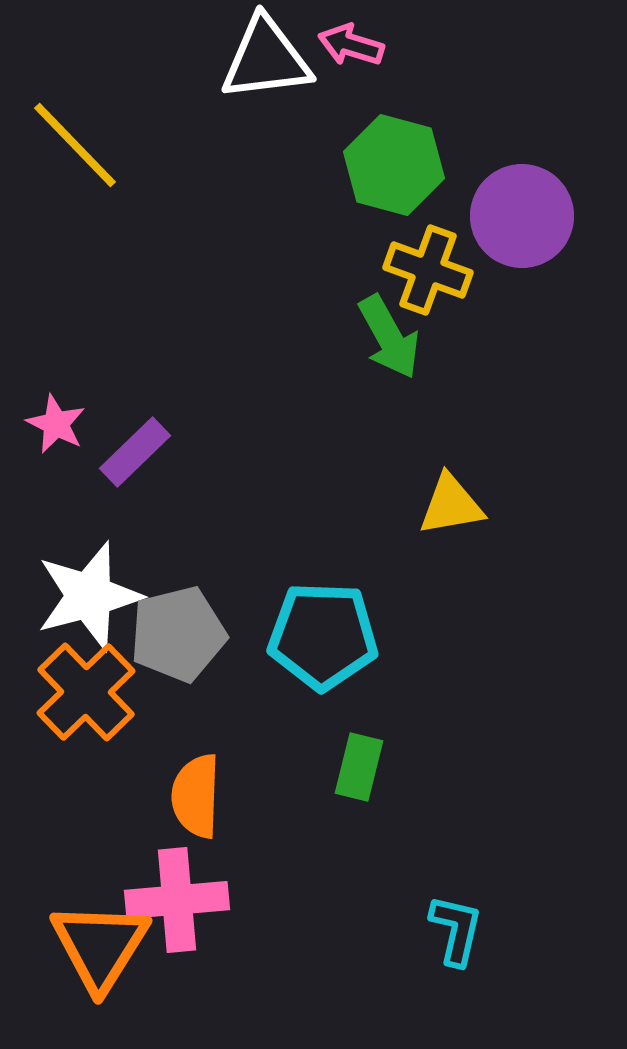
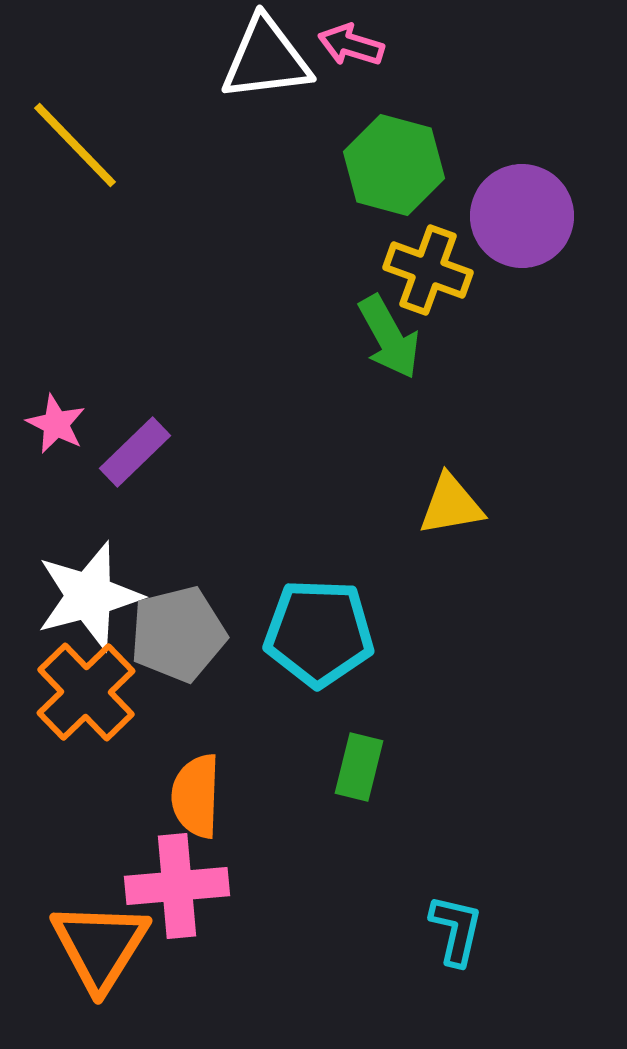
cyan pentagon: moved 4 px left, 3 px up
pink cross: moved 14 px up
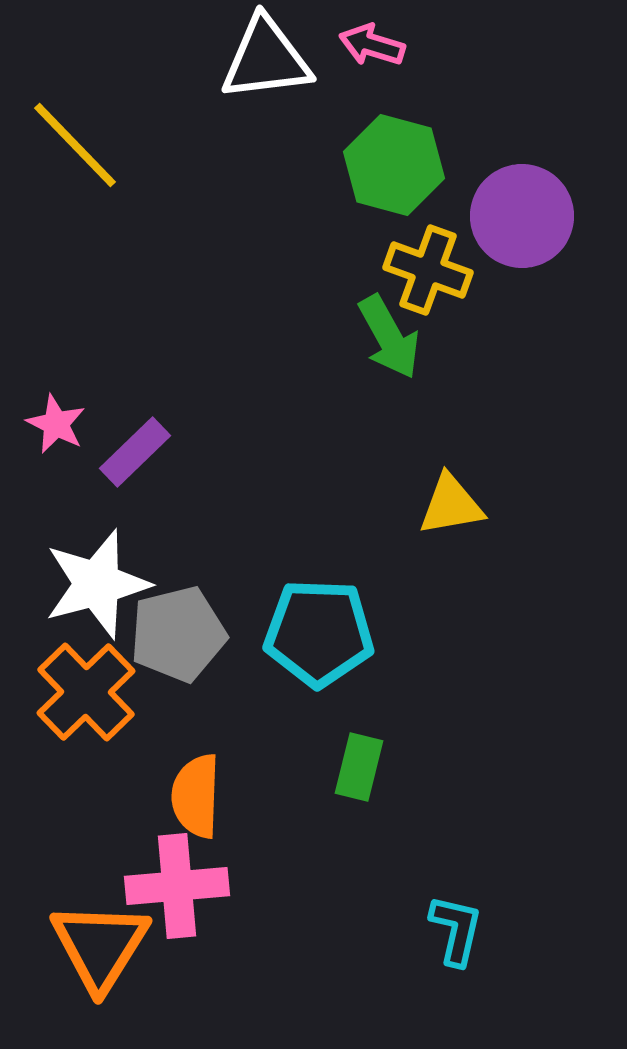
pink arrow: moved 21 px right
white star: moved 8 px right, 12 px up
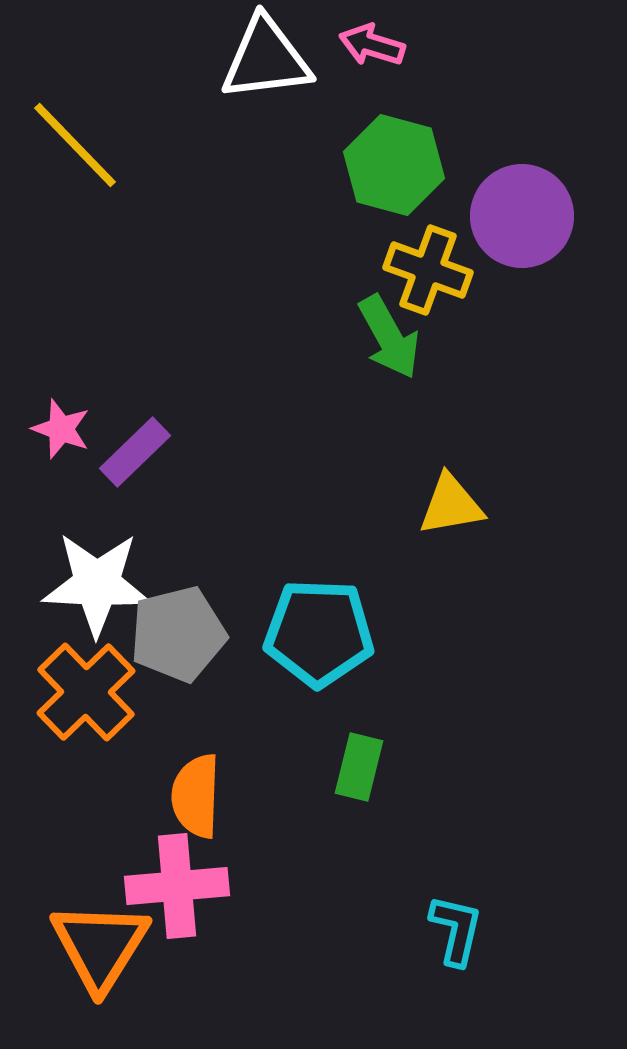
pink star: moved 5 px right, 5 px down; rotated 6 degrees counterclockwise
white star: rotated 18 degrees clockwise
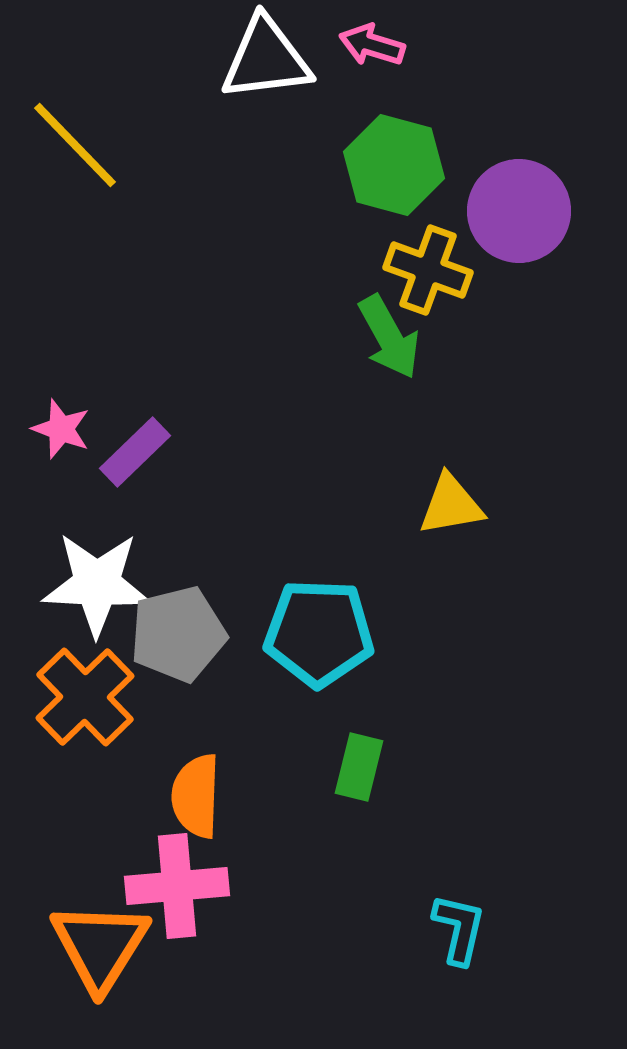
purple circle: moved 3 px left, 5 px up
orange cross: moved 1 px left, 5 px down
cyan L-shape: moved 3 px right, 1 px up
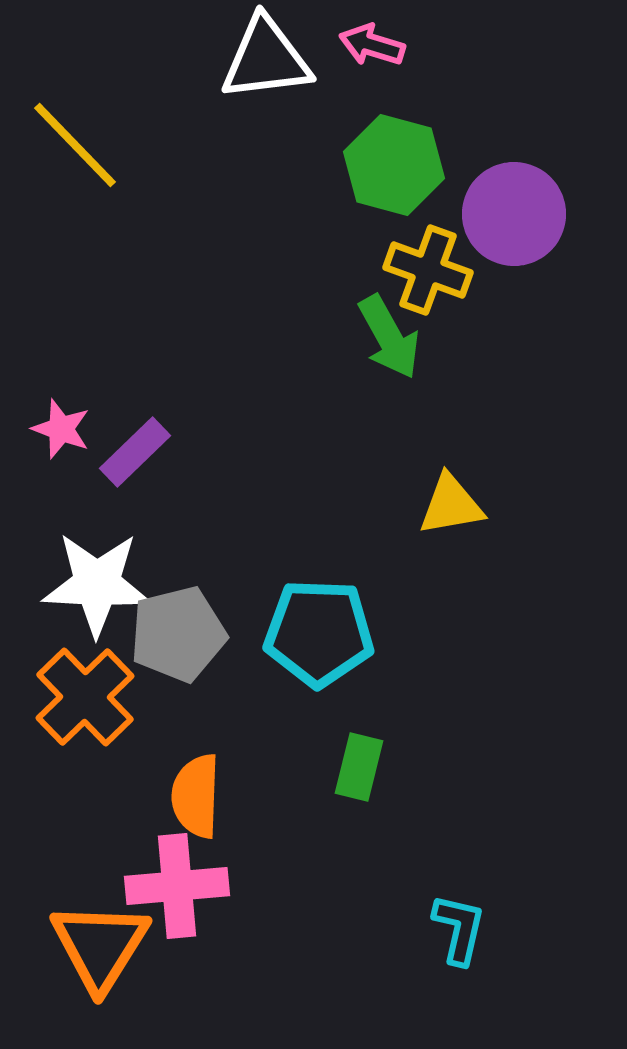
purple circle: moved 5 px left, 3 px down
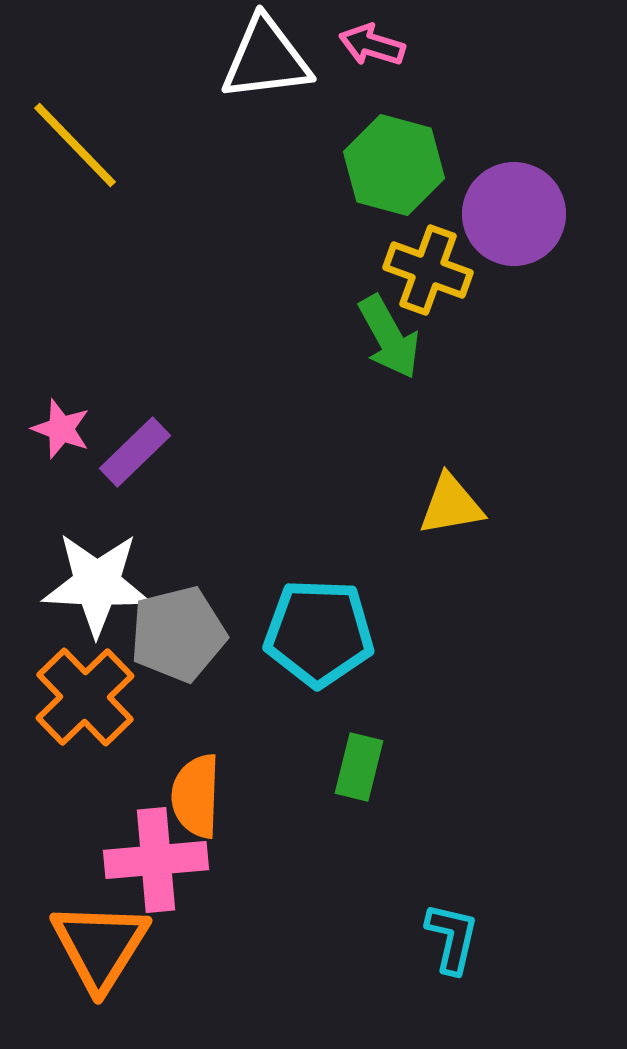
pink cross: moved 21 px left, 26 px up
cyan L-shape: moved 7 px left, 9 px down
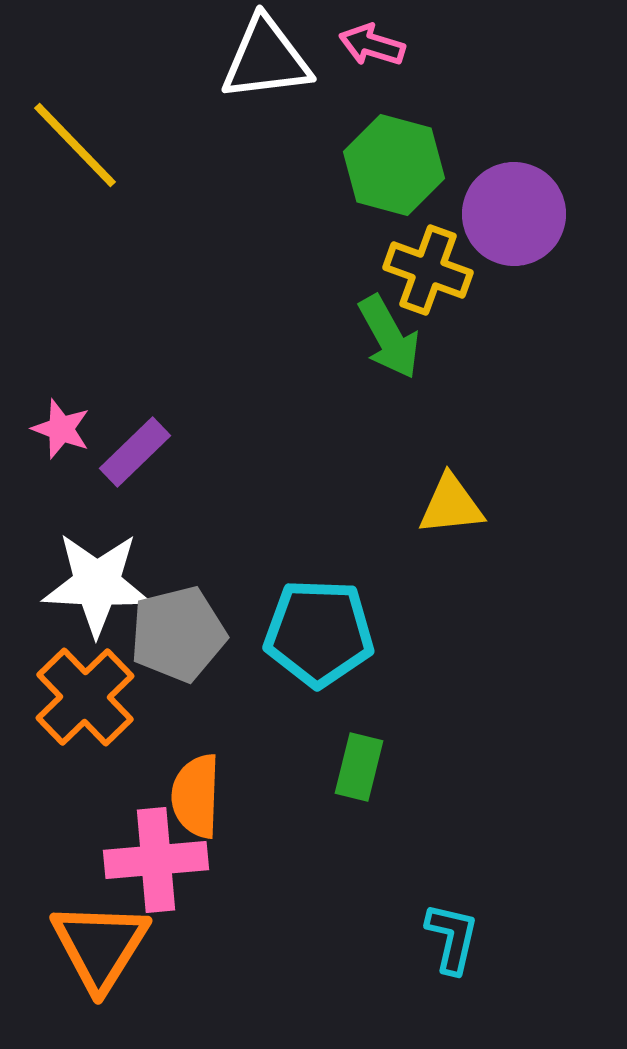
yellow triangle: rotated 4 degrees clockwise
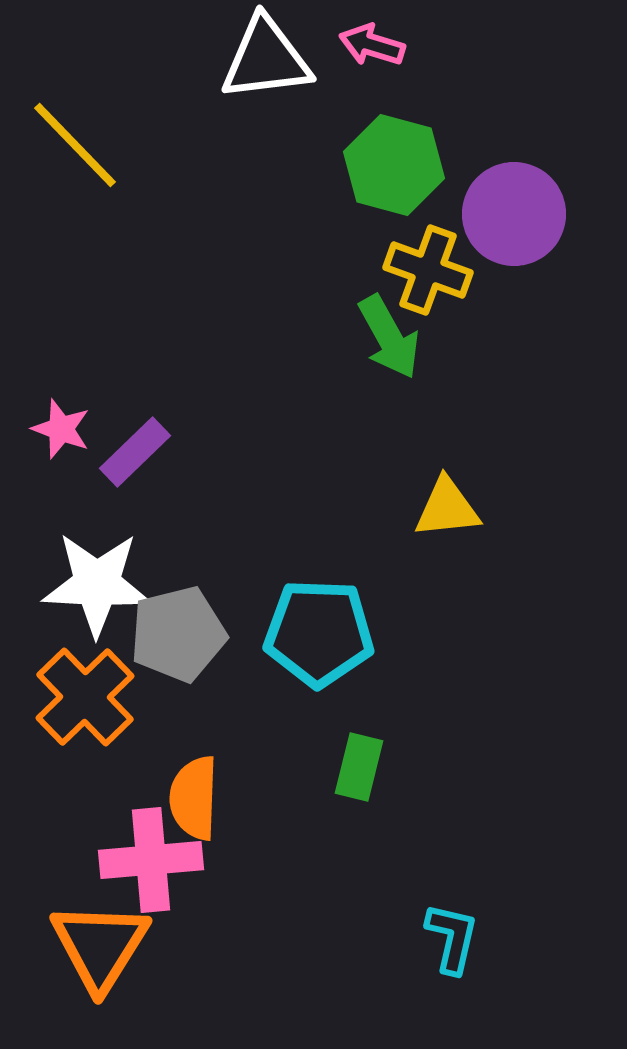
yellow triangle: moved 4 px left, 3 px down
orange semicircle: moved 2 px left, 2 px down
pink cross: moved 5 px left
